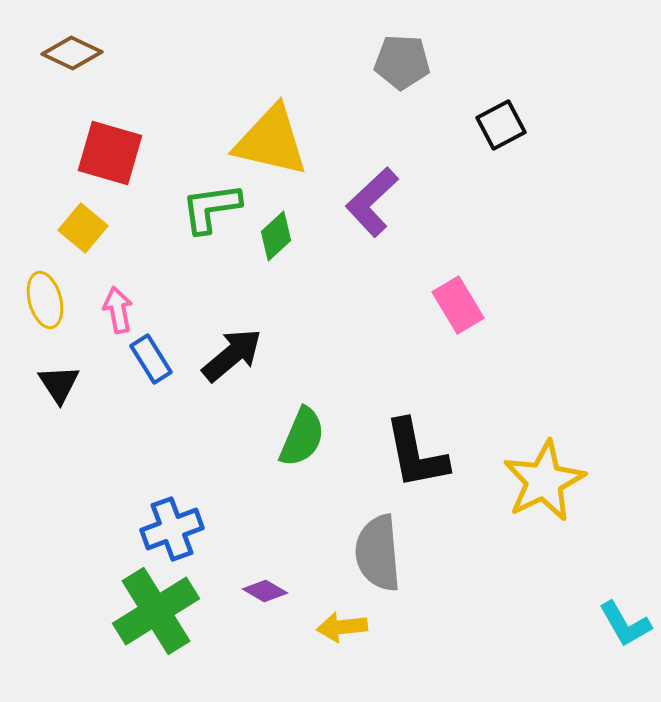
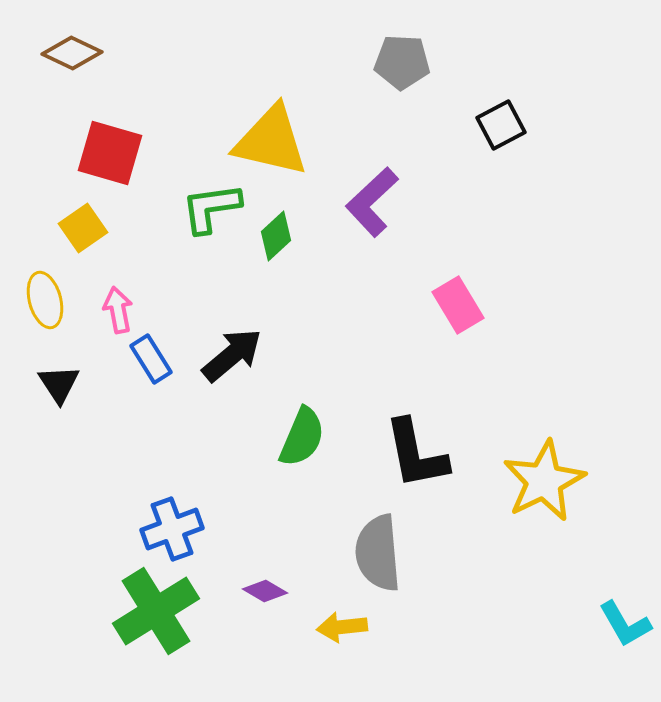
yellow square: rotated 15 degrees clockwise
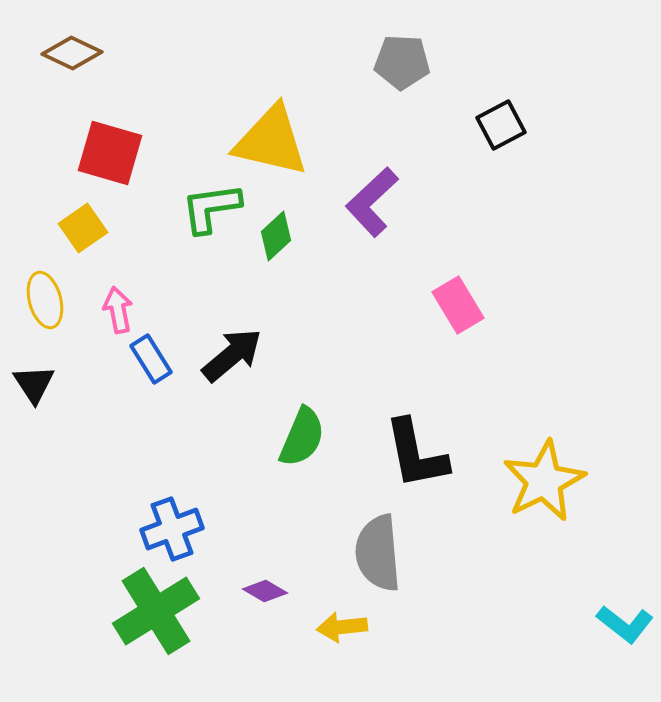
black triangle: moved 25 px left
cyan L-shape: rotated 22 degrees counterclockwise
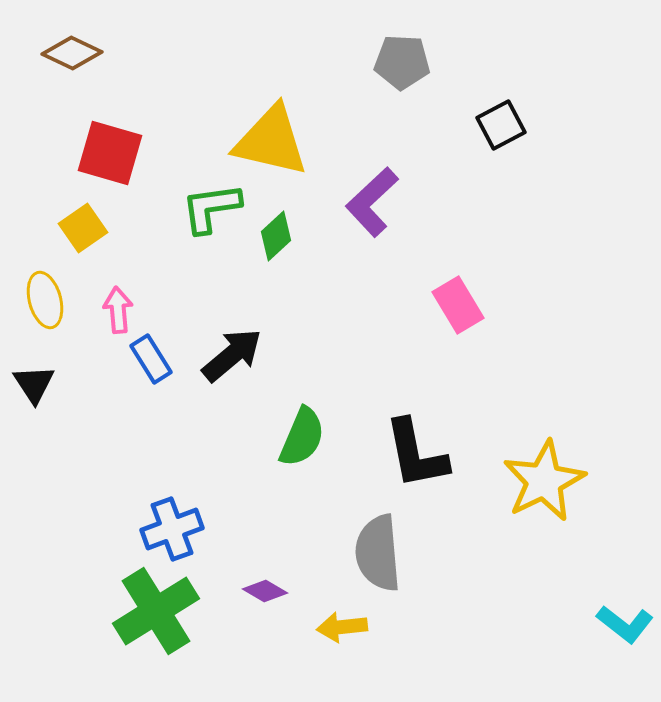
pink arrow: rotated 6 degrees clockwise
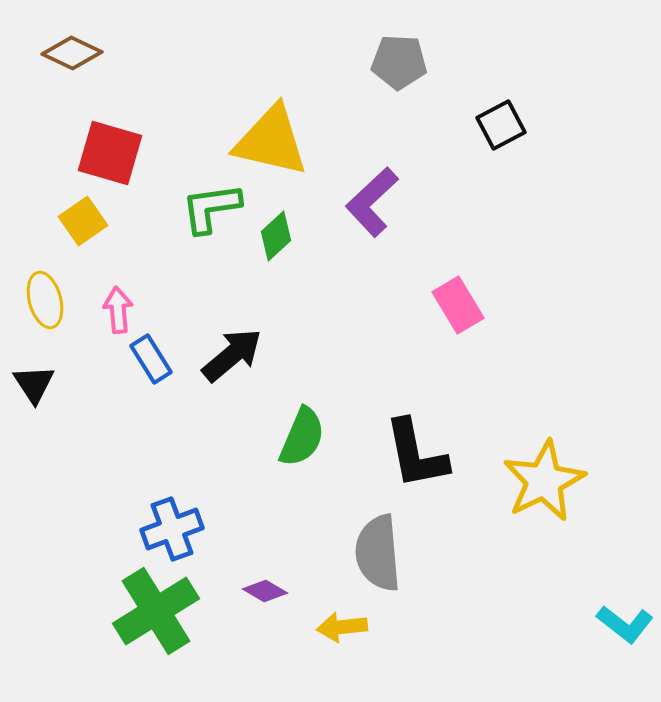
gray pentagon: moved 3 px left
yellow square: moved 7 px up
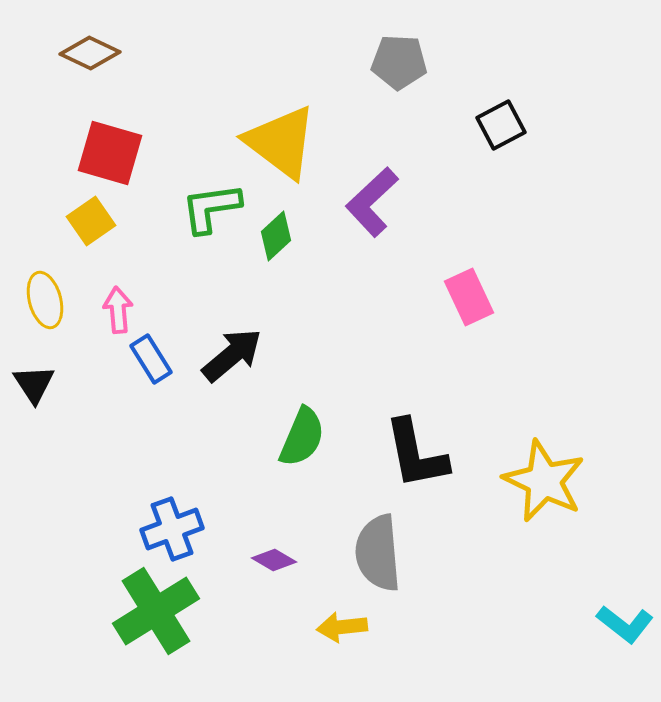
brown diamond: moved 18 px right
yellow triangle: moved 10 px right, 1 px down; rotated 24 degrees clockwise
yellow square: moved 8 px right
pink rectangle: moved 11 px right, 8 px up; rotated 6 degrees clockwise
yellow star: rotated 20 degrees counterclockwise
purple diamond: moved 9 px right, 31 px up
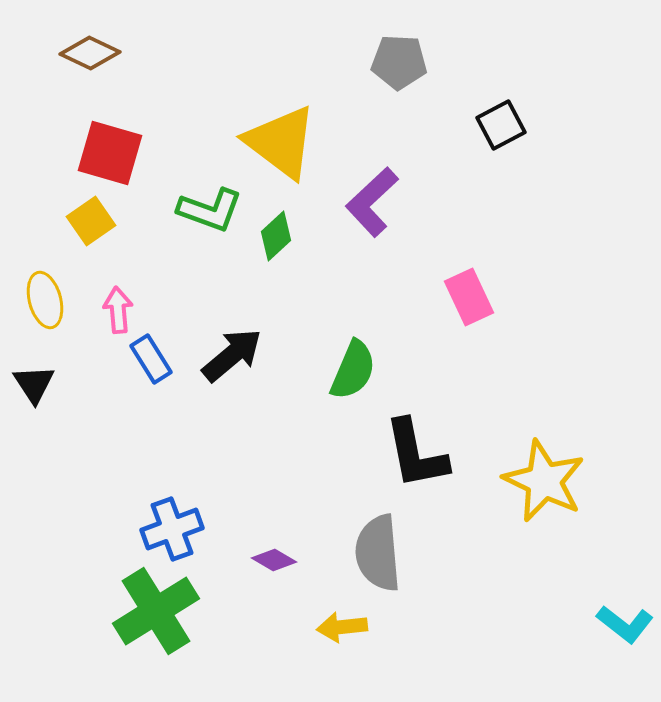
green L-shape: moved 1 px left, 2 px down; rotated 152 degrees counterclockwise
green semicircle: moved 51 px right, 67 px up
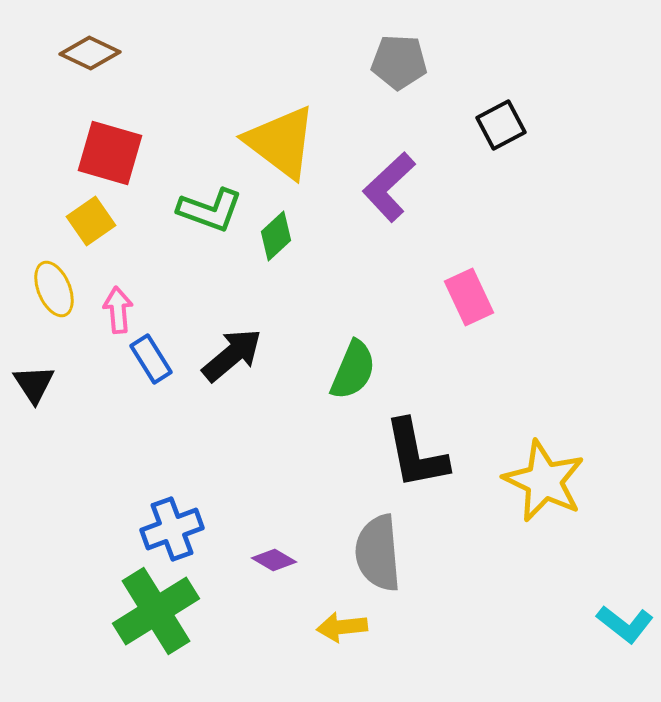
purple L-shape: moved 17 px right, 15 px up
yellow ellipse: moved 9 px right, 11 px up; rotated 8 degrees counterclockwise
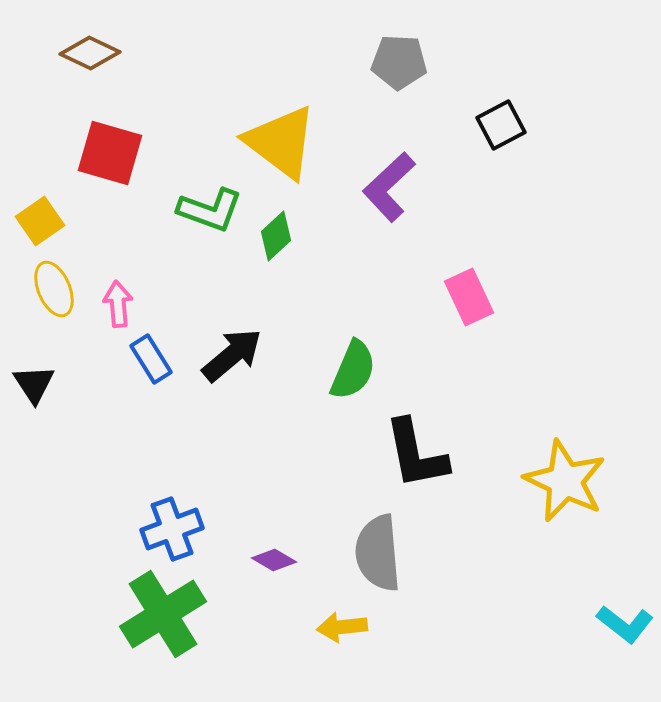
yellow square: moved 51 px left
pink arrow: moved 6 px up
yellow star: moved 21 px right
green cross: moved 7 px right, 3 px down
